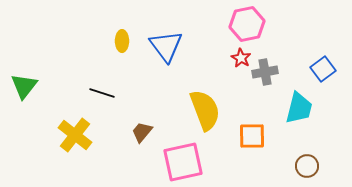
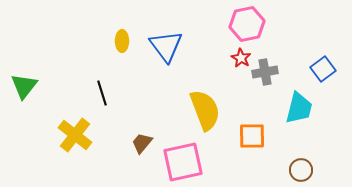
black line: rotated 55 degrees clockwise
brown trapezoid: moved 11 px down
brown circle: moved 6 px left, 4 px down
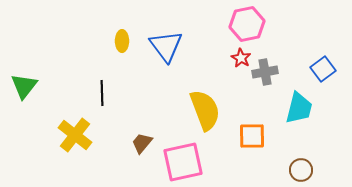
black line: rotated 15 degrees clockwise
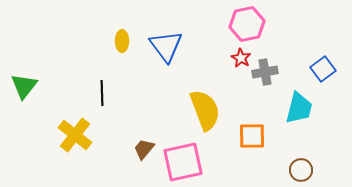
brown trapezoid: moved 2 px right, 6 px down
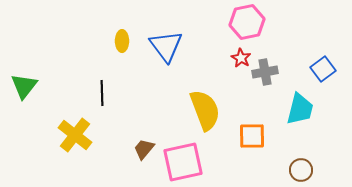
pink hexagon: moved 2 px up
cyan trapezoid: moved 1 px right, 1 px down
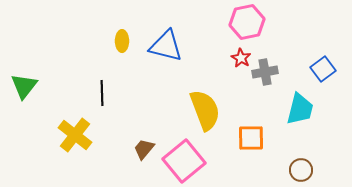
blue triangle: rotated 39 degrees counterclockwise
orange square: moved 1 px left, 2 px down
pink square: moved 1 px right, 1 px up; rotated 27 degrees counterclockwise
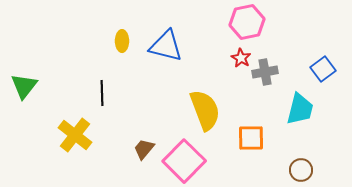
pink square: rotated 6 degrees counterclockwise
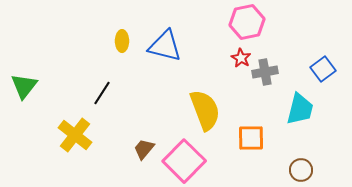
blue triangle: moved 1 px left
black line: rotated 35 degrees clockwise
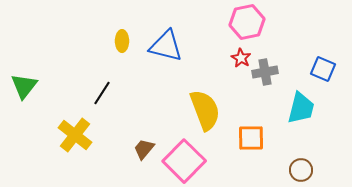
blue triangle: moved 1 px right
blue square: rotated 30 degrees counterclockwise
cyan trapezoid: moved 1 px right, 1 px up
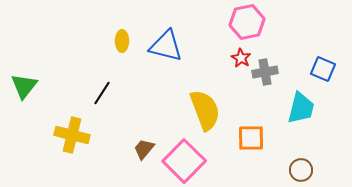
yellow cross: moved 3 px left; rotated 24 degrees counterclockwise
